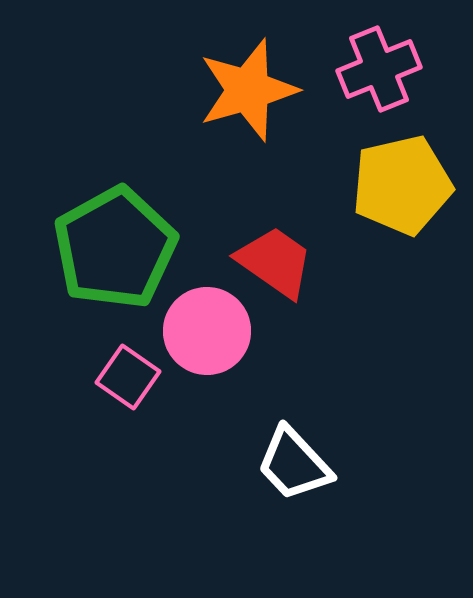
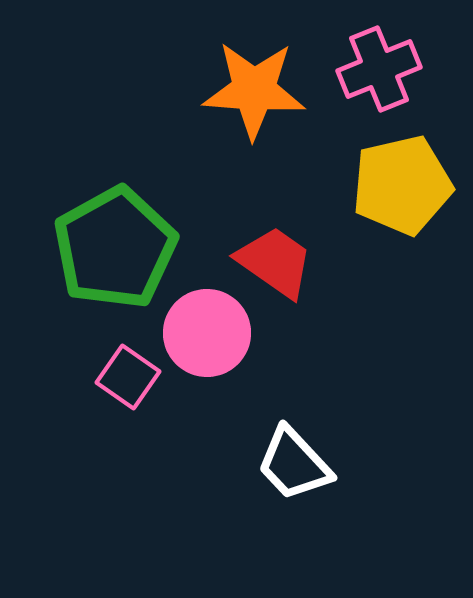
orange star: moved 6 px right; rotated 20 degrees clockwise
pink circle: moved 2 px down
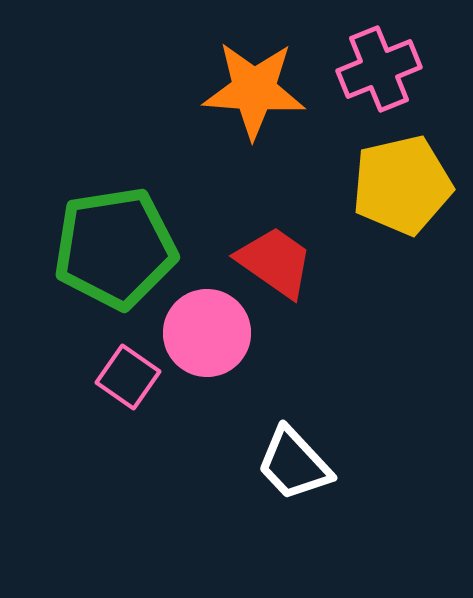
green pentagon: rotated 20 degrees clockwise
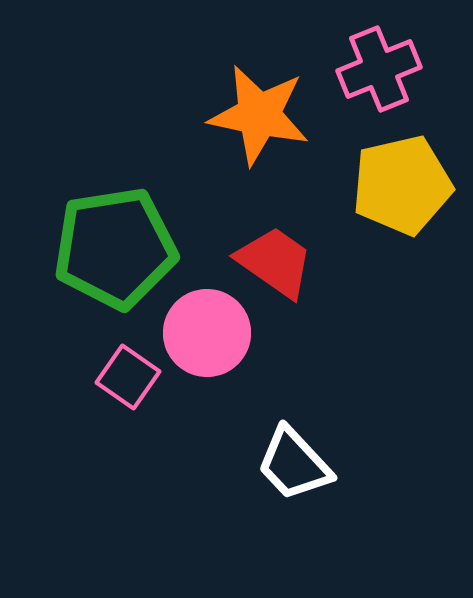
orange star: moved 5 px right, 25 px down; rotated 8 degrees clockwise
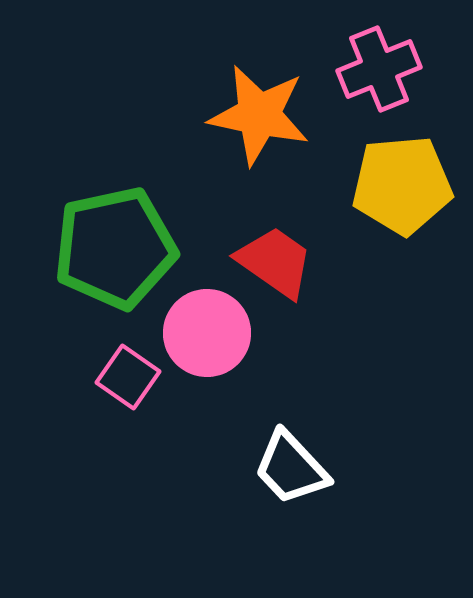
yellow pentagon: rotated 8 degrees clockwise
green pentagon: rotated 3 degrees counterclockwise
white trapezoid: moved 3 px left, 4 px down
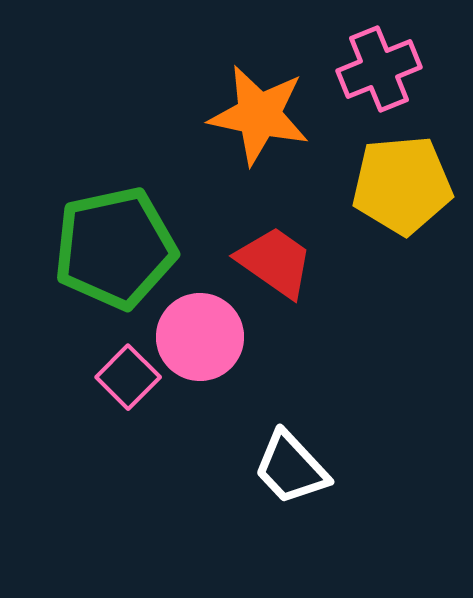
pink circle: moved 7 px left, 4 px down
pink square: rotated 10 degrees clockwise
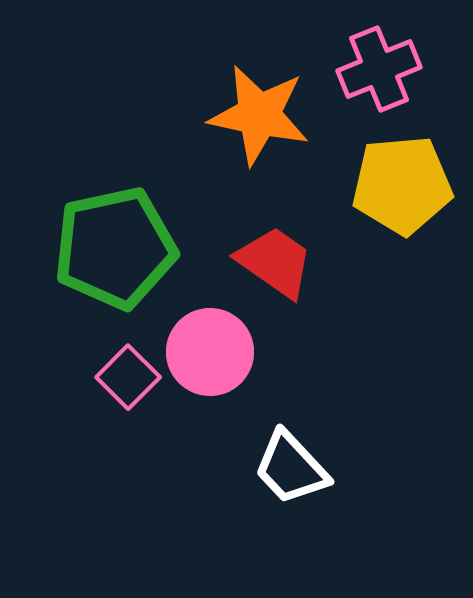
pink circle: moved 10 px right, 15 px down
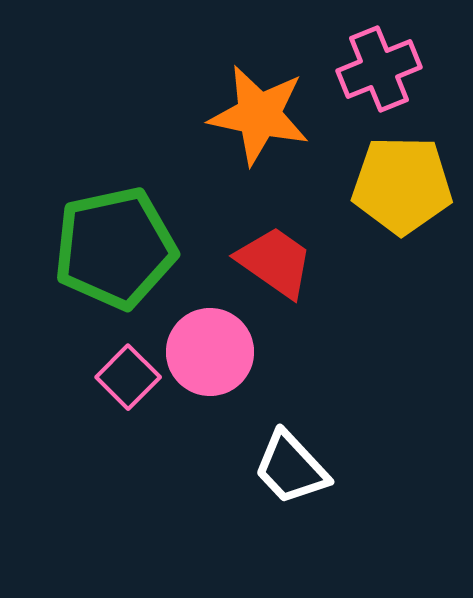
yellow pentagon: rotated 6 degrees clockwise
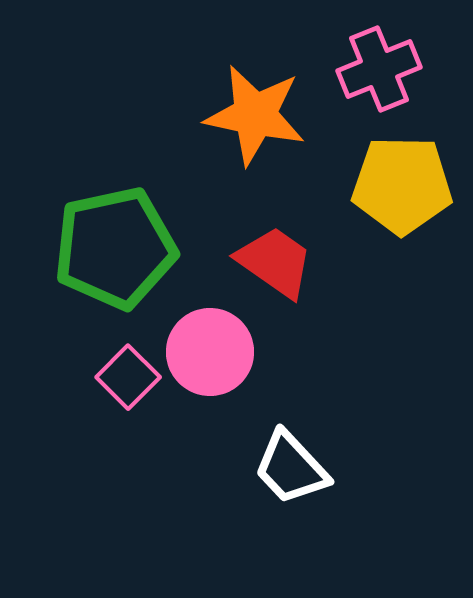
orange star: moved 4 px left
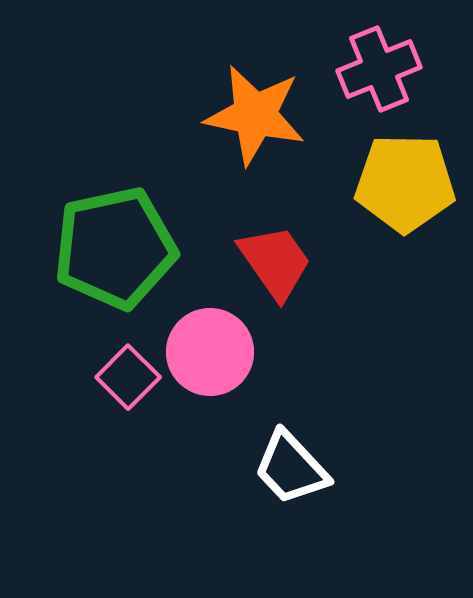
yellow pentagon: moved 3 px right, 2 px up
red trapezoid: rotated 20 degrees clockwise
